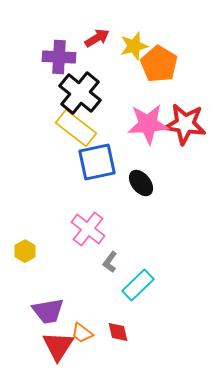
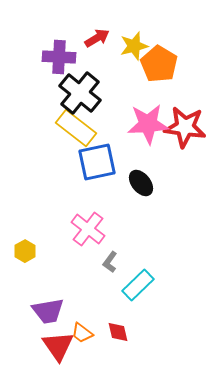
red star: moved 3 px down
red triangle: rotated 8 degrees counterclockwise
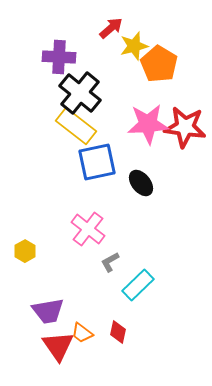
red arrow: moved 14 px right, 10 px up; rotated 10 degrees counterclockwise
yellow rectangle: moved 2 px up
gray L-shape: rotated 25 degrees clockwise
red diamond: rotated 25 degrees clockwise
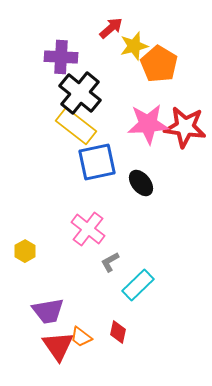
purple cross: moved 2 px right
orange trapezoid: moved 1 px left, 4 px down
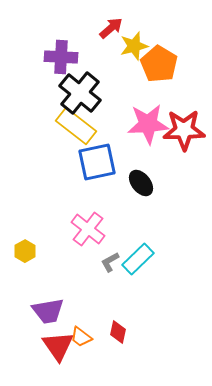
red star: moved 1 px left, 3 px down; rotated 9 degrees counterclockwise
cyan rectangle: moved 26 px up
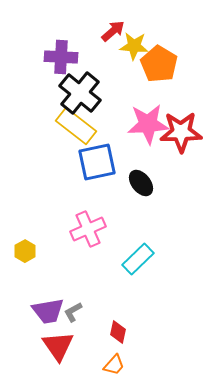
red arrow: moved 2 px right, 3 px down
yellow star: rotated 20 degrees clockwise
red star: moved 3 px left, 2 px down
pink cross: rotated 28 degrees clockwise
gray L-shape: moved 37 px left, 50 px down
orange trapezoid: moved 33 px right, 28 px down; rotated 85 degrees counterclockwise
